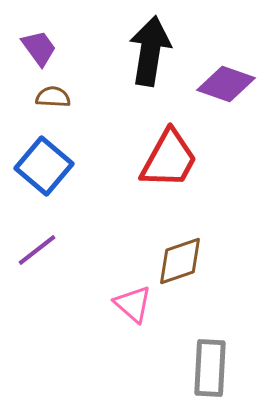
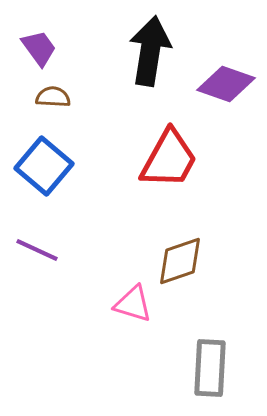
purple line: rotated 63 degrees clockwise
pink triangle: rotated 24 degrees counterclockwise
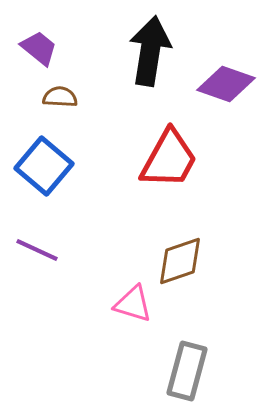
purple trapezoid: rotated 15 degrees counterclockwise
brown semicircle: moved 7 px right
gray rectangle: moved 23 px left, 3 px down; rotated 12 degrees clockwise
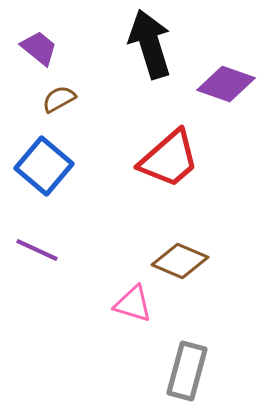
black arrow: moved 7 px up; rotated 26 degrees counterclockwise
brown semicircle: moved 1 px left, 2 px down; rotated 32 degrees counterclockwise
red trapezoid: rotated 20 degrees clockwise
brown diamond: rotated 42 degrees clockwise
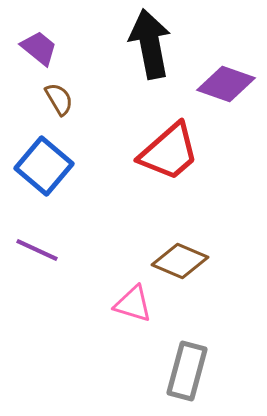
black arrow: rotated 6 degrees clockwise
brown semicircle: rotated 88 degrees clockwise
red trapezoid: moved 7 px up
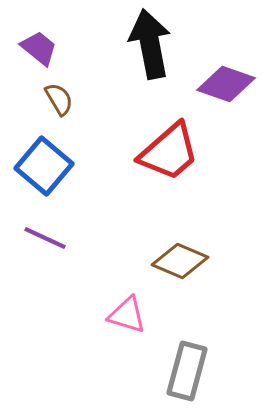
purple line: moved 8 px right, 12 px up
pink triangle: moved 6 px left, 11 px down
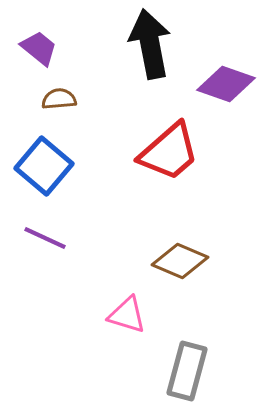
brown semicircle: rotated 64 degrees counterclockwise
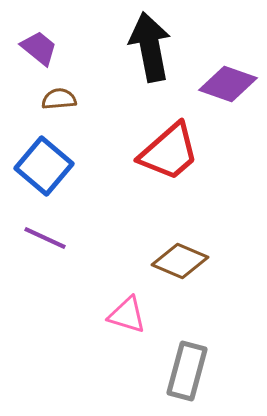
black arrow: moved 3 px down
purple diamond: moved 2 px right
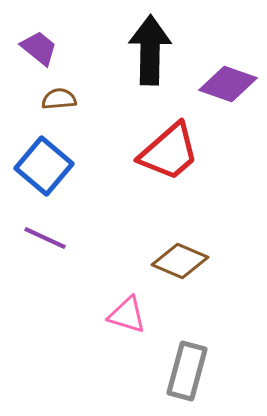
black arrow: moved 3 px down; rotated 12 degrees clockwise
